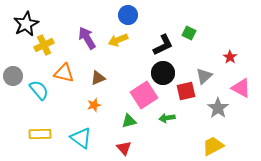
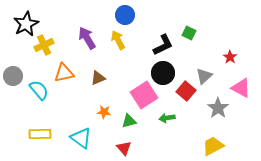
blue circle: moved 3 px left
yellow arrow: rotated 84 degrees clockwise
orange triangle: rotated 25 degrees counterclockwise
red square: rotated 36 degrees counterclockwise
orange star: moved 10 px right, 7 px down; rotated 24 degrees clockwise
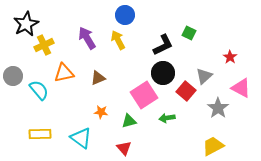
orange star: moved 3 px left
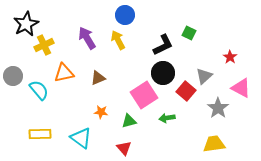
yellow trapezoid: moved 1 px right, 2 px up; rotated 20 degrees clockwise
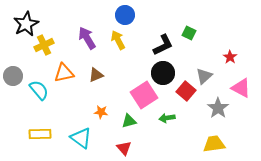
brown triangle: moved 2 px left, 3 px up
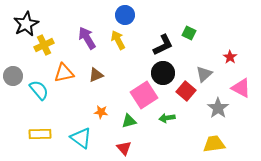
gray triangle: moved 2 px up
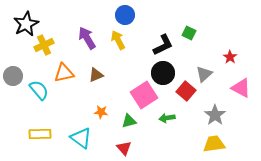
gray star: moved 3 px left, 7 px down
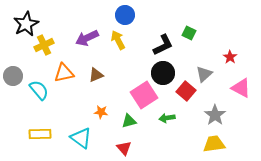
purple arrow: rotated 85 degrees counterclockwise
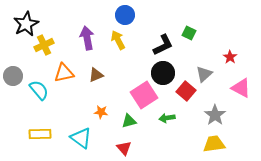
purple arrow: rotated 105 degrees clockwise
